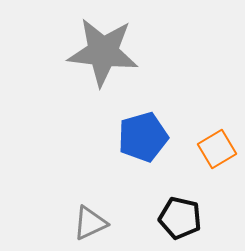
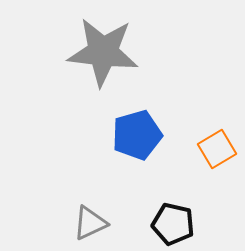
blue pentagon: moved 6 px left, 2 px up
black pentagon: moved 7 px left, 6 px down
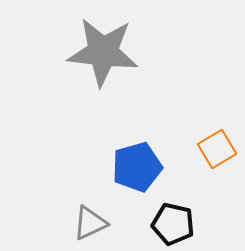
blue pentagon: moved 32 px down
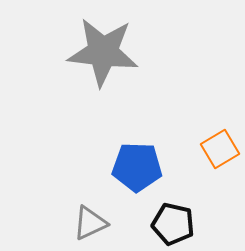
orange square: moved 3 px right
blue pentagon: rotated 18 degrees clockwise
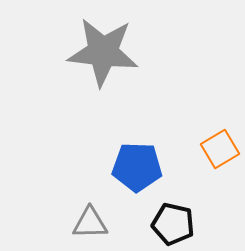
gray triangle: rotated 24 degrees clockwise
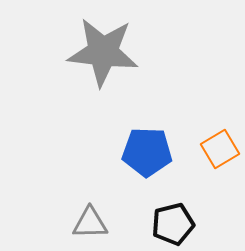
blue pentagon: moved 10 px right, 15 px up
black pentagon: rotated 27 degrees counterclockwise
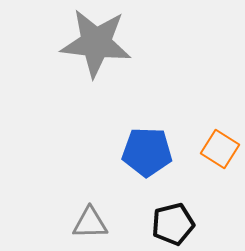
gray star: moved 7 px left, 9 px up
orange square: rotated 27 degrees counterclockwise
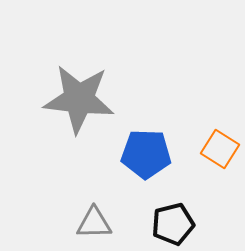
gray star: moved 17 px left, 56 px down
blue pentagon: moved 1 px left, 2 px down
gray triangle: moved 4 px right
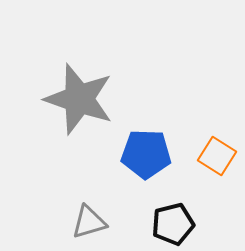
gray star: rotated 12 degrees clockwise
orange square: moved 3 px left, 7 px down
gray triangle: moved 5 px left, 1 px up; rotated 15 degrees counterclockwise
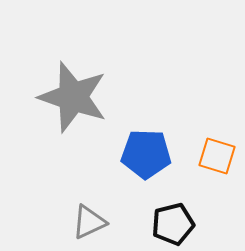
gray star: moved 6 px left, 2 px up
orange square: rotated 15 degrees counterclockwise
gray triangle: rotated 9 degrees counterclockwise
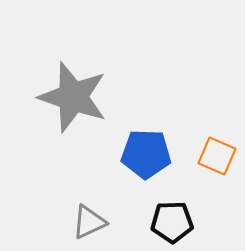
orange square: rotated 6 degrees clockwise
black pentagon: moved 1 px left, 2 px up; rotated 12 degrees clockwise
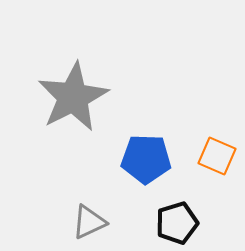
gray star: rotated 26 degrees clockwise
blue pentagon: moved 5 px down
black pentagon: moved 5 px right, 1 px down; rotated 15 degrees counterclockwise
